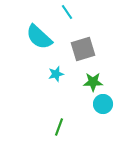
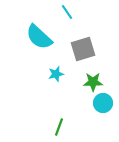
cyan circle: moved 1 px up
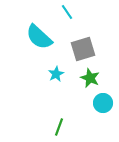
cyan star: rotated 14 degrees counterclockwise
green star: moved 3 px left, 4 px up; rotated 24 degrees clockwise
